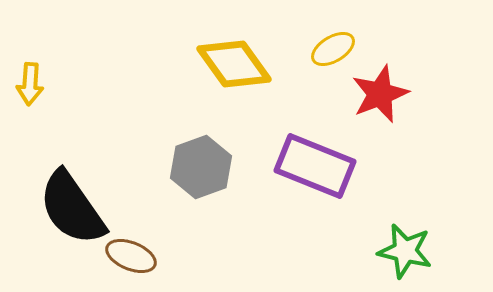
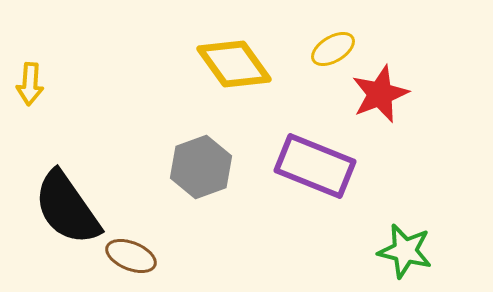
black semicircle: moved 5 px left
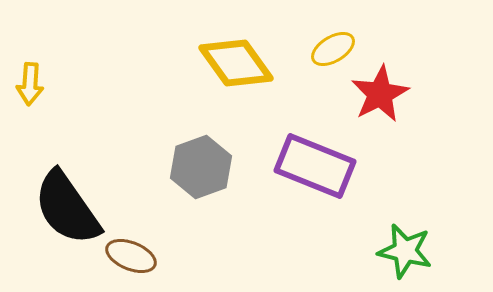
yellow diamond: moved 2 px right, 1 px up
red star: rotated 6 degrees counterclockwise
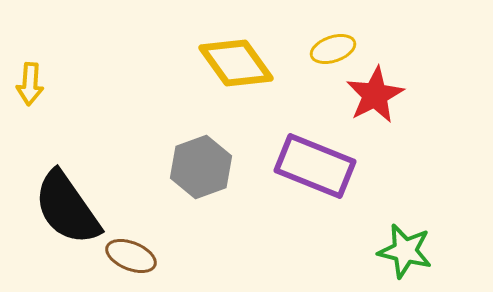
yellow ellipse: rotated 12 degrees clockwise
red star: moved 5 px left, 1 px down
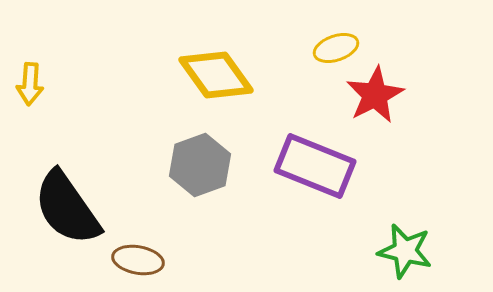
yellow ellipse: moved 3 px right, 1 px up
yellow diamond: moved 20 px left, 12 px down
gray hexagon: moved 1 px left, 2 px up
brown ellipse: moved 7 px right, 4 px down; rotated 12 degrees counterclockwise
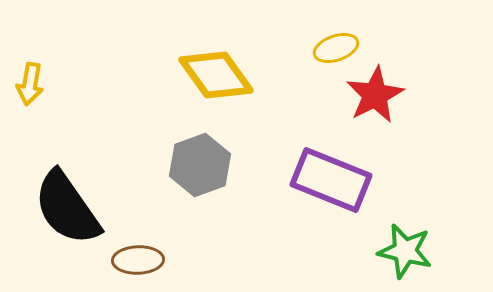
yellow arrow: rotated 6 degrees clockwise
purple rectangle: moved 16 px right, 14 px down
brown ellipse: rotated 12 degrees counterclockwise
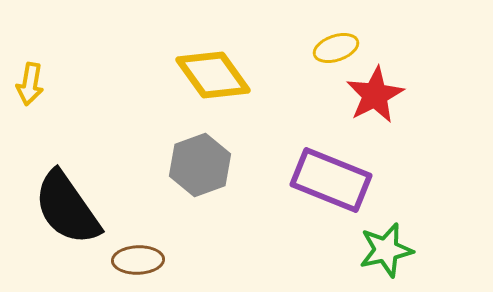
yellow diamond: moved 3 px left
green star: moved 19 px left, 1 px up; rotated 26 degrees counterclockwise
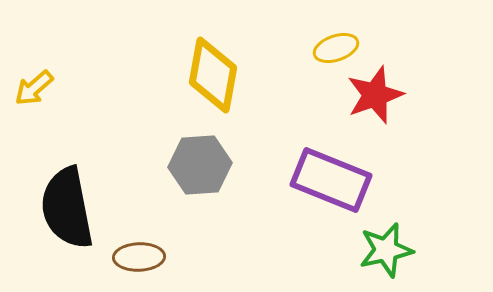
yellow diamond: rotated 46 degrees clockwise
yellow arrow: moved 4 px right, 4 px down; rotated 39 degrees clockwise
red star: rotated 8 degrees clockwise
gray hexagon: rotated 16 degrees clockwise
black semicircle: rotated 24 degrees clockwise
brown ellipse: moved 1 px right, 3 px up
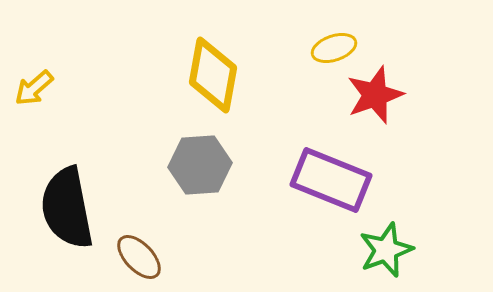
yellow ellipse: moved 2 px left
green star: rotated 8 degrees counterclockwise
brown ellipse: rotated 48 degrees clockwise
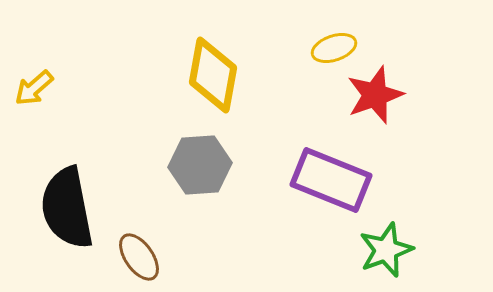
brown ellipse: rotated 9 degrees clockwise
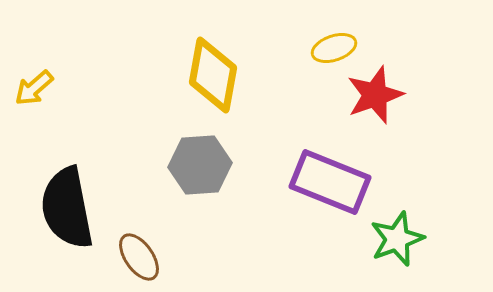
purple rectangle: moved 1 px left, 2 px down
green star: moved 11 px right, 11 px up
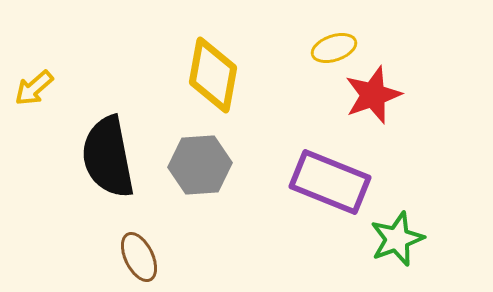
red star: moved 2 px left
black semicircle: moved 41 px right, 51 px up
brown ellipse: rotated 9 degrees clockwise
